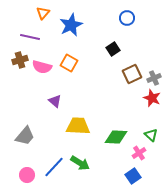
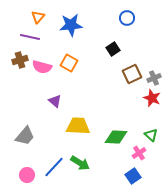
orange triangle: moved 5 px left, 4 px down
blue star: rotated 20 degrees clockwise
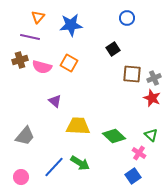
brown square: rotated 30 degrees clockwise
green diamond: moved 2 px left, 1 px up; rotated 40 degrees clockwise
pink cross: rotated 24 degrees counterclockwise
pink circle: moved 6 px left, 2 px down
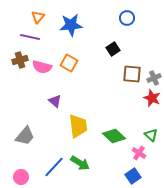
yellow trapezoid: rotated 80 degrees clockwise
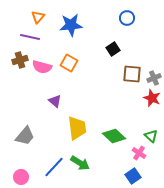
yellow trapezoid: moved 1 px left, 2 px down
green triangle: moved 1 px down
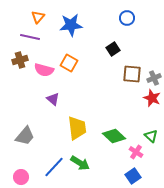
pink semicircle: moved 2 px right, 3 px down
purple triangle: moved 2 px left, 2 px up
pink cross: moved 3 px left, 1 px up
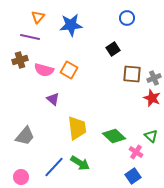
orange square: moved 7 px down
